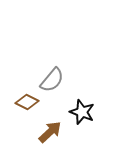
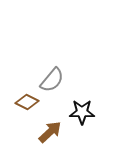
black star: rotated 20 degrees counterclockwise
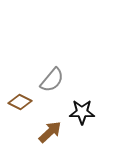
brown diamond: moved 7 px left
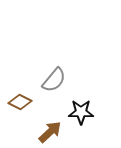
gray semicircle: moved 2 px right
black star: moved 1 px left
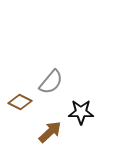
gray semicircle: moved 3 px left, 2 px down
